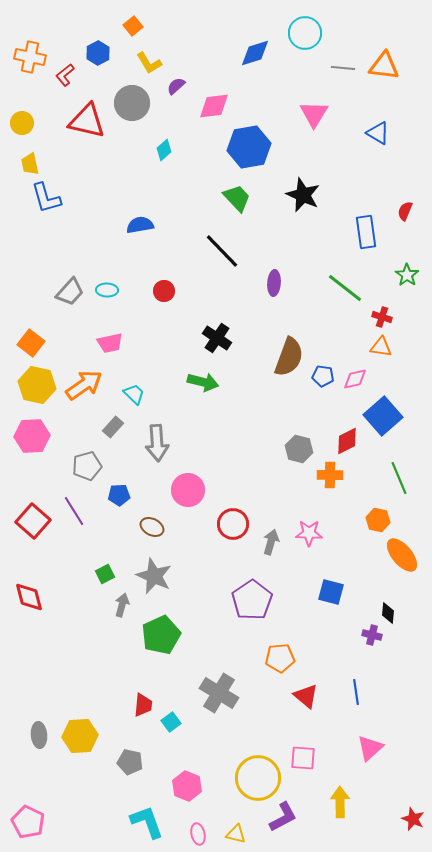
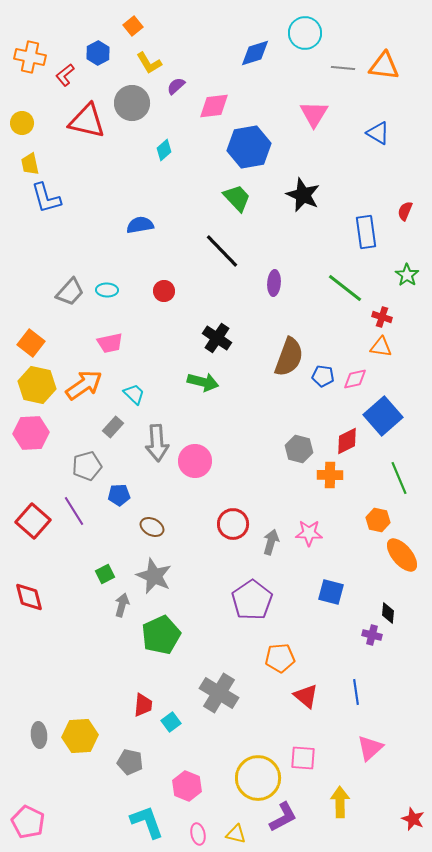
pink hexagon at (32, 436): moved 1 px left, 3 px up
pink circle at (188, 490): moved 7 px right, 29 px up
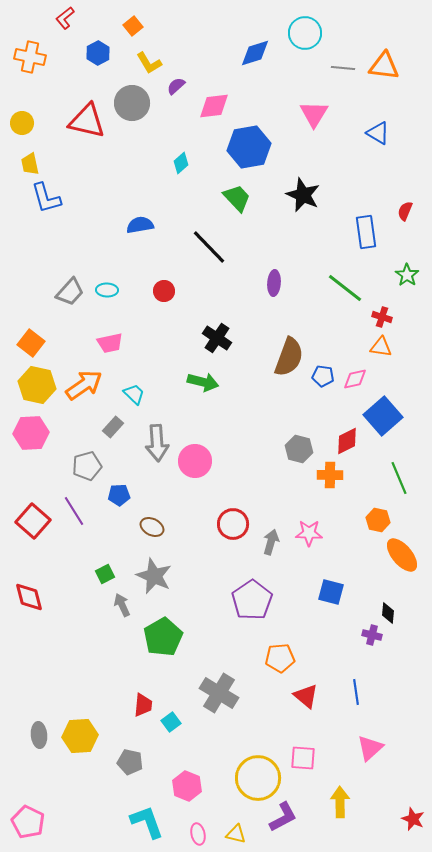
red L-shape at (65, 75): moved 57 px up
cyan diamond at (164, 150): moved 17 px right, 13 px down
black line at (222, 251): moved 13 px left, 4 px up
gray arrow at (122, 605): rotated 40 degrees counterclockwise
green pentagon at (161, 635): moved 2 px right, 2 px down; rotated 6 degrees counterclockwise
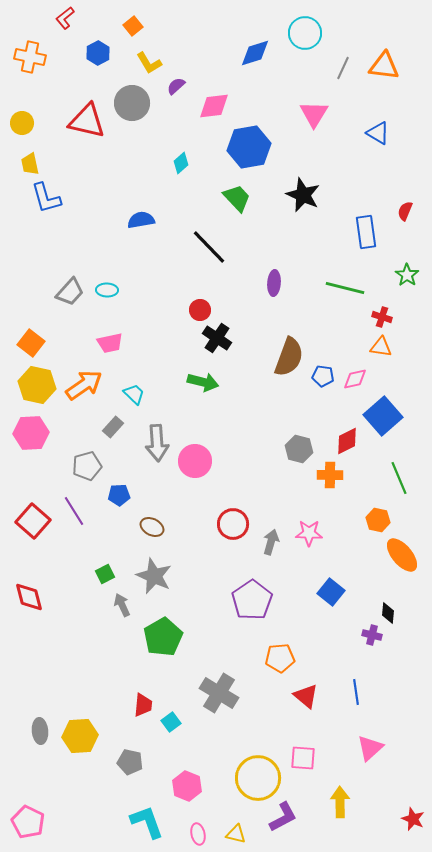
gray line at (343, 68): rotated 70 degrees counterclockwise
blue semicircle at (140, 225): moved 1 px right, 5 px up
green line at (345, 288): rotated 24 degrees counterclockwise
red circle at (164, 291): moved 36 px right, 19 px down
blue square at (331, 592): rotated 24 degrees clockwise
gray ellipse at (39, 735): moved 1 px right, 4 px up
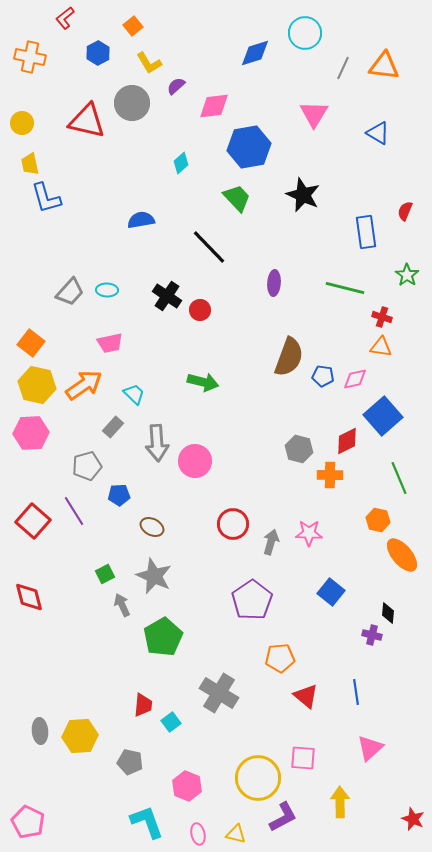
black cross at (217, 338): moved 50 px left, 42 px up
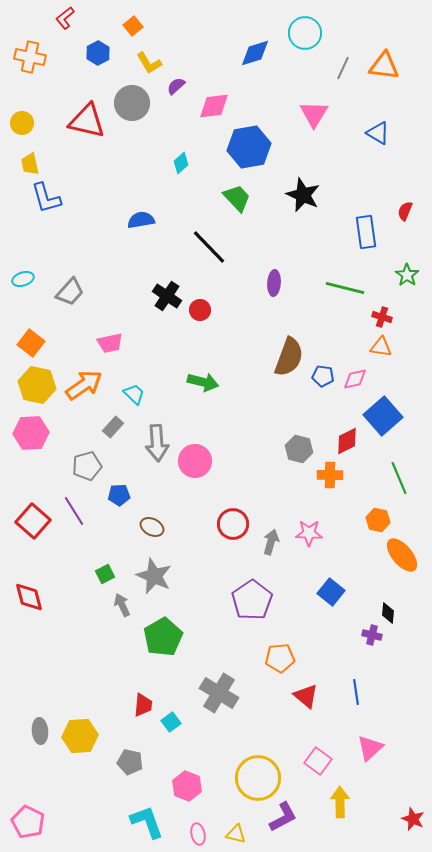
cyan ellipse at (107, 290): moved 84 px left, 11 px up; rotated 20 degrees counterclockwise
pink square at (303, 758): moved 15 px right, 3 px down; rotated 32 degrees clockwise
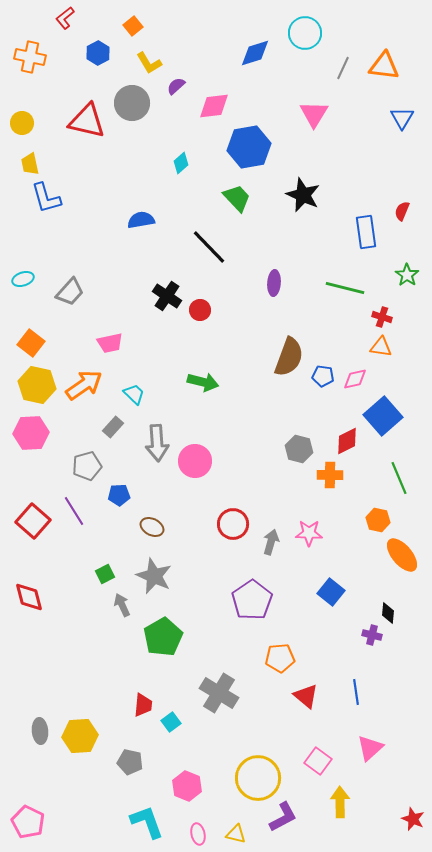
blue triangle at (378, 133): moved 24 px right, 15 px up; rotated 30 degrees clockwise
red semicircle at (405, 211): moved 3 px left
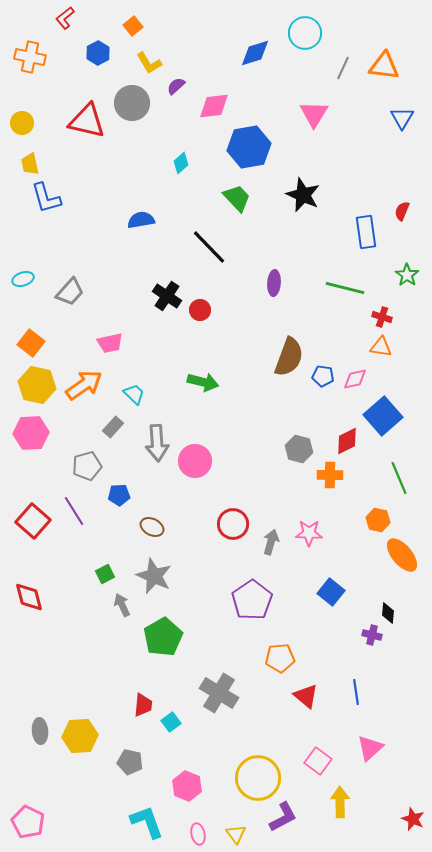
yellow triangle at (236, 834): rotated 40 degrees clockwise
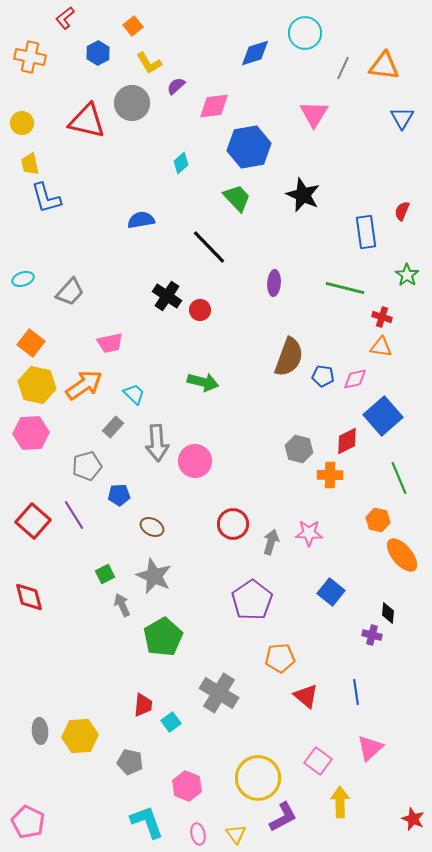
purple line at (74, 511): moved 4 px down
